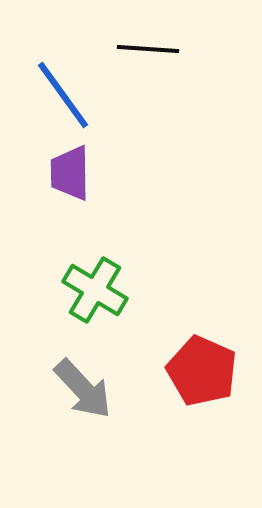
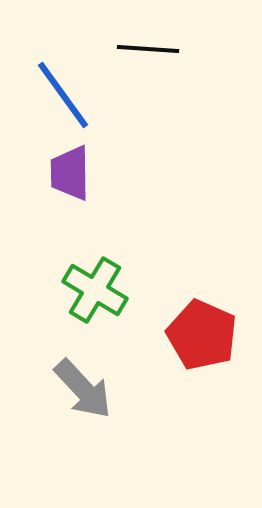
red pentagon: moved 36 px up
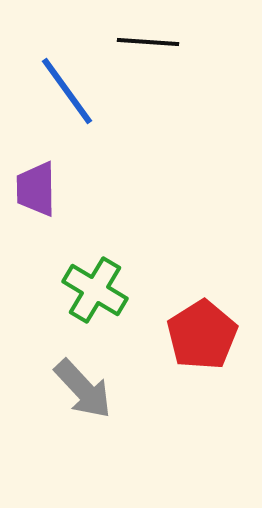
black line: moved 7 px up
blue line: moved 4 px right, 4 px up
purple trapezoid: moved 34 px left, 16 px down
red pentagon: rotated 16 degrees clockwise
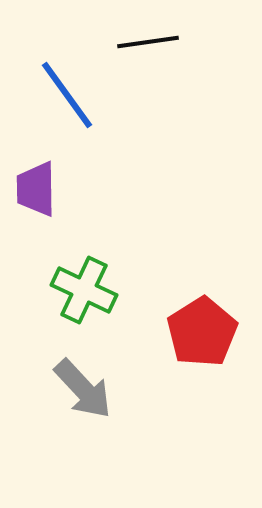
black line: rotated 12 degrees counterclockwise
blue line: moved 4 px down
green cross: moved 11 px left; rotated 6 degrees counterclockwise
red pentagon: moved 3 px up
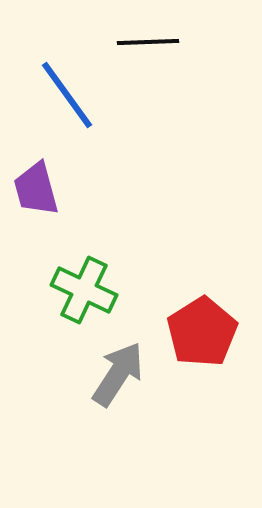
black line: rotated 6 degrees clockwise
purple trapezoid: rotated 14 degrees counterclockwise
gray arrow: moved 35 px right, 15 px up; rotated 104 degrees counterclockwise
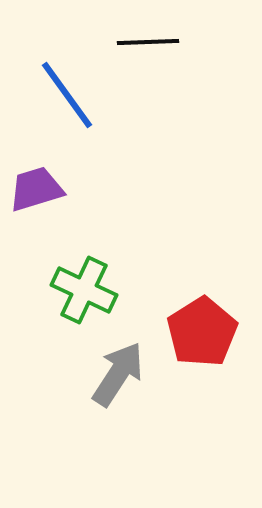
purple trapezoid: rotated 88 degrees clockwise
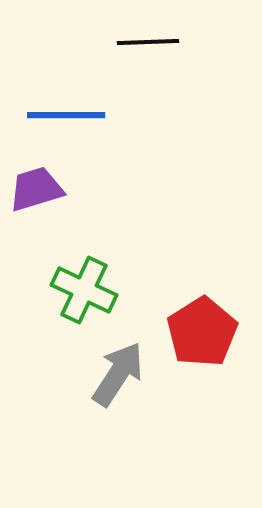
blue line: moved 1 px left, 20 px down; rotated 54 degrees counterclockwise
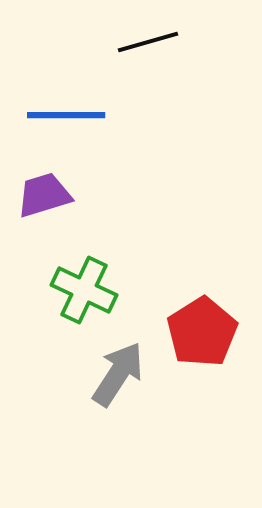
black line: rotated 14 degrees counterclockwise
purple trapezoid: moved 8 px right, 6 px down
